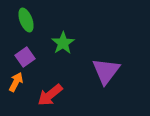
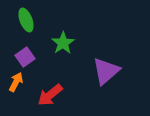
purple triangle: rotated 12 degrees clockwise
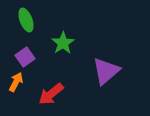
red arrow: moved 1 px right, 1 px up
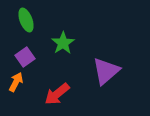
red arrow: moved 6 px right
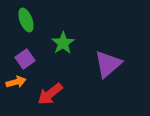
purple square: moved 2 px down
purple triangle: moved 2 px right, 7 px up
orange arrow: rotated 48 degrees clockwise
red arrow: moved 7 px left
